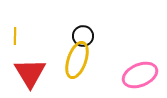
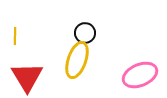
black circle: moved 2 px right, 3 px up
red triangle: moved 3 px left, 4 px down
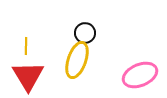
yellow line: moved 11 px right, 10 px down
red triangle: moved 1 px right, 1 px up
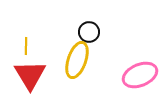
black circle: moved 4 px right, 1 px up
red triangle: moved 2 px right, 1 px up
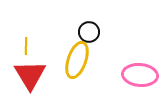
pink ellipse: rotated 28 degrees clockwise
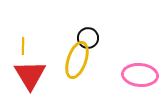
black circle: moved 1 px left, 6 px down
yellow line: moved 3 px left
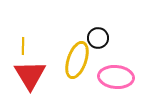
black circle: moved 10 px right
pink ellipse: moved 24 px left, 2 px down
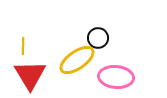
yellow ellipse: rotated 36 degrees clockwise
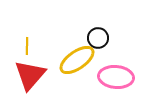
yellow line: moved 4 px right
red triangle: rotated 12 degrees clockwise
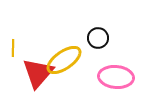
yellow line: moved 14 px left, 2 px down
yellow ellipse: moved 13 px left
red triangle: moved 8 px right, 2 px up
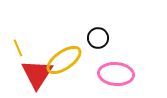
yellow line: moved 5 px right; rotated 24 degrees counterclockwise
red triangle: moved 1 px left, 1 px down; rotated 8 degrees counterclockwise
pink ellipse: moved 3 px up
